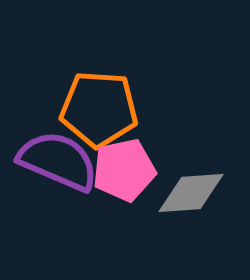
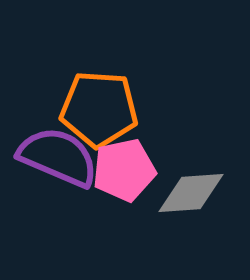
purple semicircle: moved 4 px up
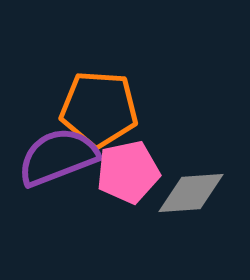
purple semicircle: rotated 44 degrees counterclockwise
pink pentagon: moved 4 px right, 2 px down
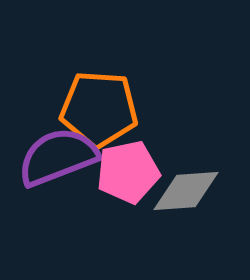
gray diamond: moved 5 px left, 2 px up
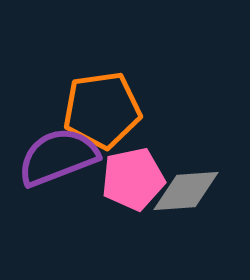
orange pentagon: moved 3 px right, 1 px down; rotated 12 degrees counterclockwise
pink pentagon: moved 5 px right, 7 px down
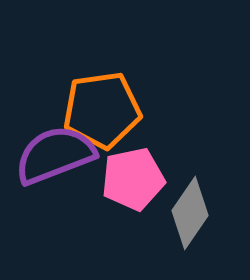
purple semicircle: moved 3 px left, 2 px up
gray diamond: moved 4 px right, 22 px down; rotated 52 degrees counterclockwise
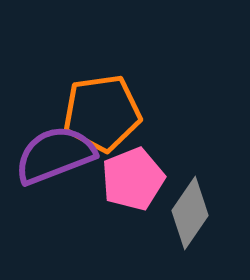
orange pentagon: moved 3 px down
pink pentagon: rotated 10 degrees counterclockwise
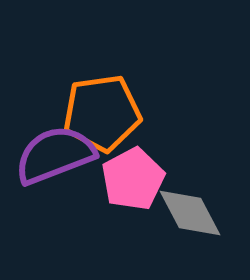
pink pentagon: rotated 6 degrees counterclockwise
gray diamond: rotated 62 degrees counterclockwise
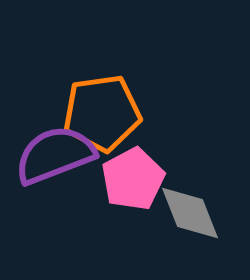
gray diamond: rotated 6 degrees clockwise
